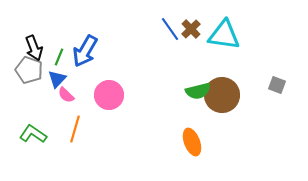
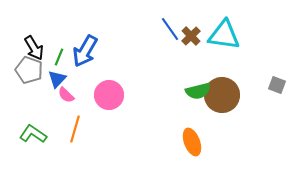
brown cross: moved 7 px down
black arrow: rotated 10 degrees counterclockwise
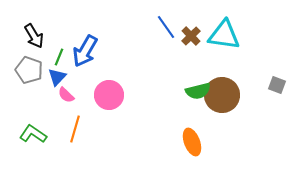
blue line: moved 4 px left, 2 px up
black arrow: moved 12 px up
blue triangle: moved 2 px up
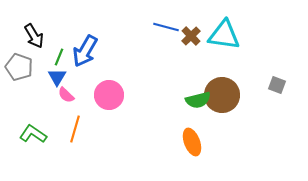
blue line: rotated 40 degrees counterclockwise
gray pentagon: moved 10 px left, 3 px up
blue triangle: rotated 12 degrees counterclockwise
green semicircle: moved 9 px down
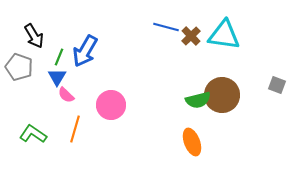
pink circle: moved 2 px right, 10 px down
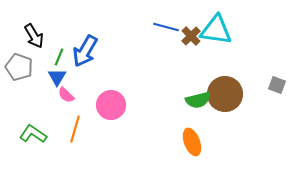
cyan triangle: moved 8 px left, 5 px up
brown circle: moved 3 px right, 1 px up
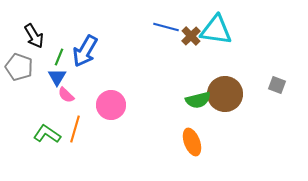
green L-shape: moved 14 px right
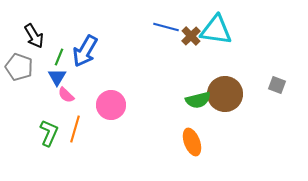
green L-shape: moved 2 px right, 1 px up; rotated 80 degrees clockwise
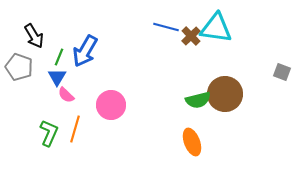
cyan triangle: moved 2 px up
gray square: moved 5 px right, 13 px up
